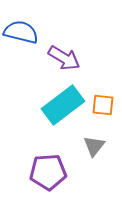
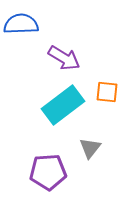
blue semicircle: moved 8 px up; rotated 16 degrees counterclockwise
orange square: moved 4 px right, 13 px up
gray triangle: moved 4 px left, 2 px down
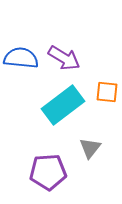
blue semicircle: moved 34 px down; rotated 8 degrees clockwise
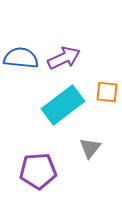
purple arrow: rotated 56 degrees counterclockwise
purple pentagon: moved 10 px left, 1 px up
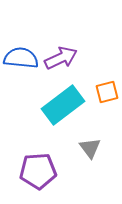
purple arrow: moved 3 px left
orange square: rotated 20 degrees counterclockwise
gray triangle: rotated 15 degrees counterclockwise
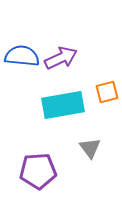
blue semicircle: moved 1 px right, 2 px up
cyan rectangle: rotated 27 degrees clockwise
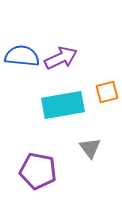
purple pentagon: rotated 15 degrees clockwise
